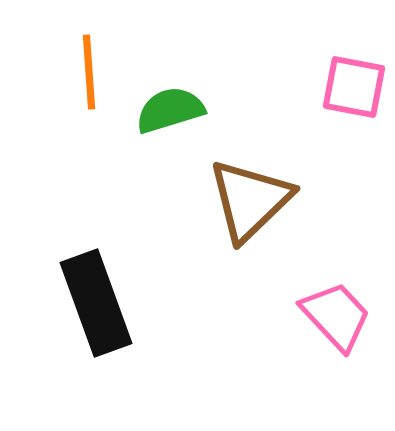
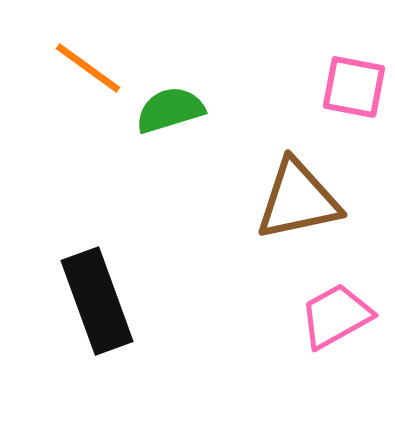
orange line: moved 1 px left, 4 px up; rotated 50 degrees counterclockwise
brown triangle: moved 48 px right; rotated 32 degrees clockwise
black rectangle: moved 1 px right, 2 px up
pink trapezoid: rotated 76 degrees counterclockwise
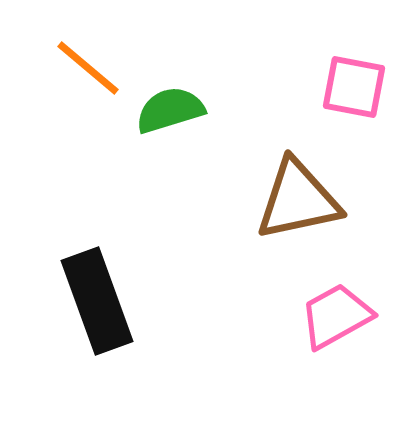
orange line: rotated 4 degrees clockwise
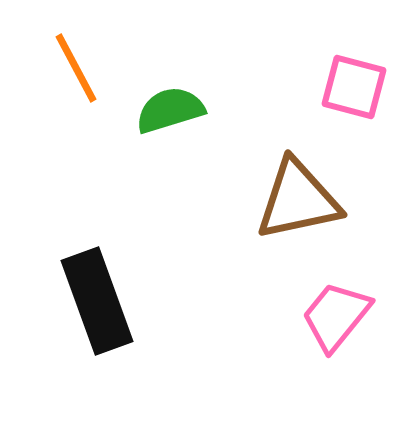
orange line: moved 12 px left; rotated 22 degrees clockwise
pink square: rotated 4 degrees clockwise
pink trapezoid: rotated 22 degrees counterclockwise
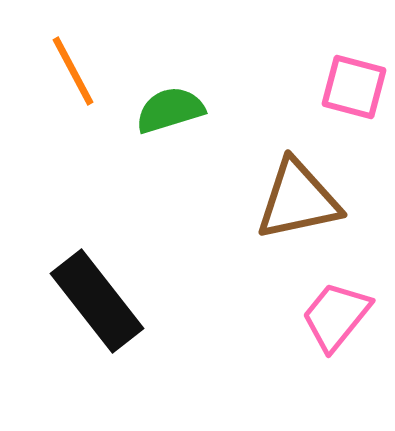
orange line: moved 3 px left, 3 px down
black rectangle: rotated 18 degrees counterclockwise
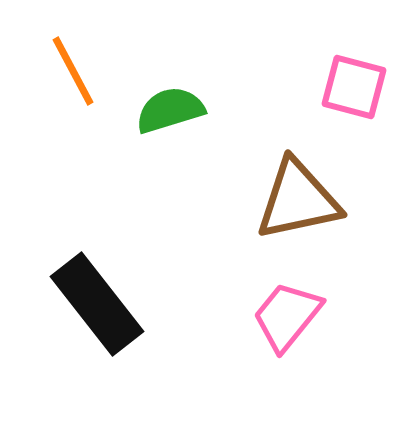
black rectangle: moved 3 px down
pink trapezoid: moved 49 px left
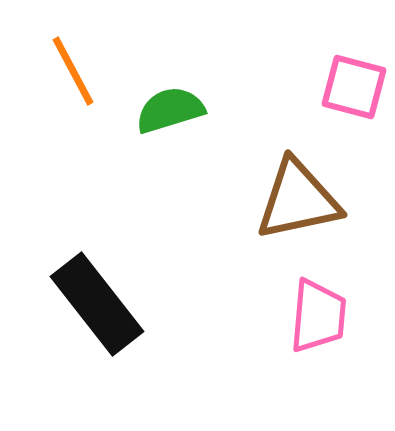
pink trapezoid: moved 31 px right; rotated 146 degrees clockwise
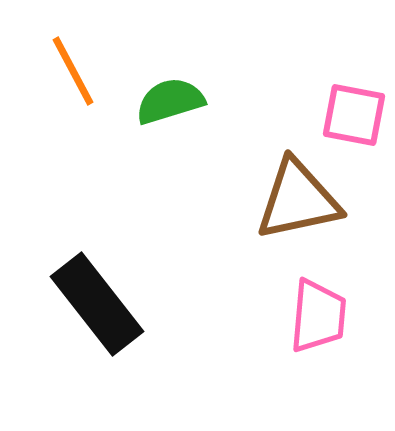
pink square: moved 28 px down; rotated 4 degrees counterclockwise
green semicircle: moved 9 px up
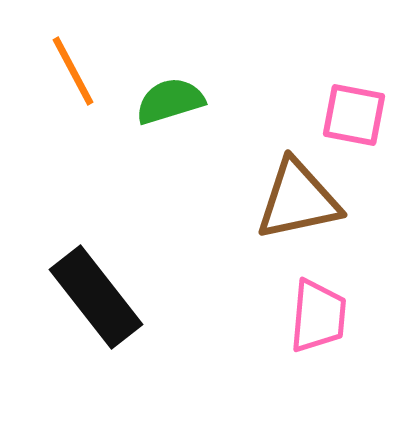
black rectangle: moved 1 px left, 7 px up
